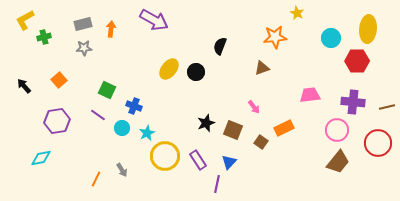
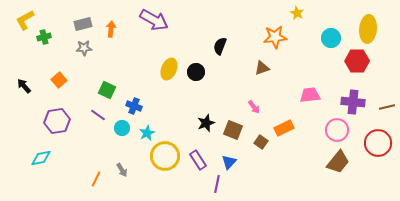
yellow ellipse at (169, 69): rotated 15 degrees counterclockwise
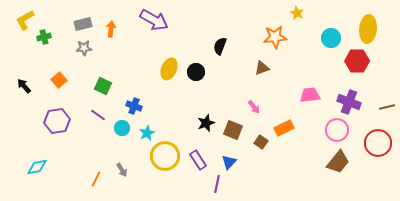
green square at (107, 90): moved 4 px left, 4 px up
purple cross at (353, 102): moved 4 px left; rotated 15 degrees clockwise
cyan diamond at (41, 158): moved 4 px left, 9 px down
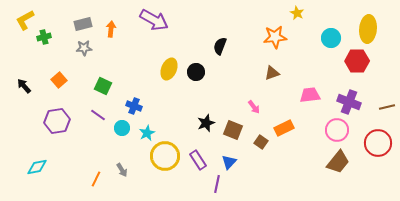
brown triangle at (262, 68): moved 10 px right, 5 px down
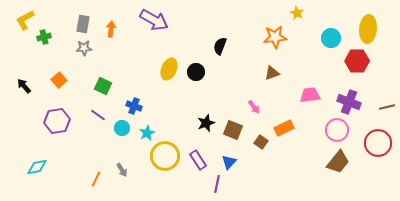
gray rectangle at (83, 24): rotated 66 degrees counterclockwise
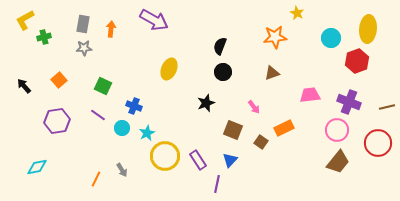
red hexagon at (357, 61): rotated 20 degrees counterclockwise
black circle at (196, 72): moved 27 px right
black star at (206, 123): moved 20 px up
blue triangle at (229, 162): moved 1 px right, 2 px up
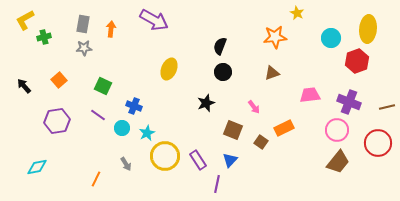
gray arrow at (122, 170): moved 4 px right, 6 px up
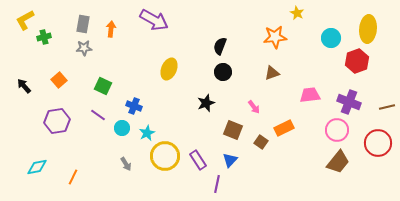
orange line at (96, 179): moved 23 px left, 2 px up
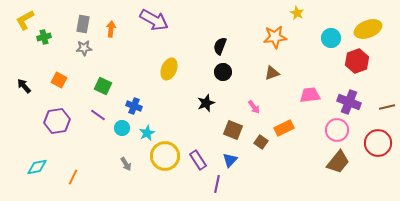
yellow ellipse at (368, 29): rotated 64 degrees clockwise
orange square at (59, 80): rotated 21 degrees counterclockwise
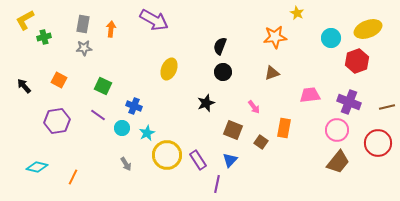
orange rectangle at (284, 128): rotated 54 degrees counterclockwise
yellow circle at (165, 156): moved 2 px right, 1 px up
cyan diamond at (37, 167): rotated 25 degrees clockwise
